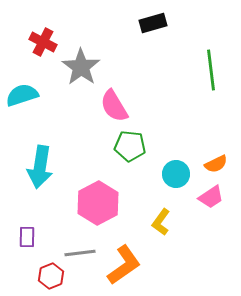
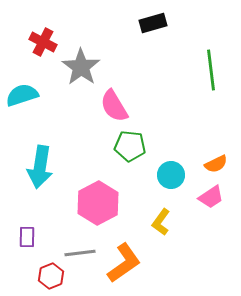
cyan circle: moved 5 px left, 1 px down
orange L-shape: moved 2 px up
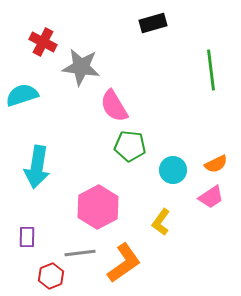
gray star: rotated 27 degrees counterclockwise
cyan arrow: moved 3 px left
cyan circle: moved 2 px right, 5 px up
pink hexagon: moved 4 px down
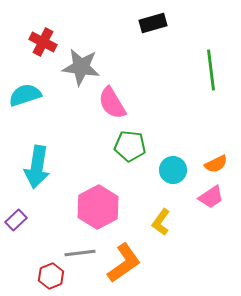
cyan semicircle: moved 3 px right
pink semicircle: moved 2 px left, 3 px up
purple rectangle: moved 11 px left, 17 px up; rotated 45 degrees clockwise
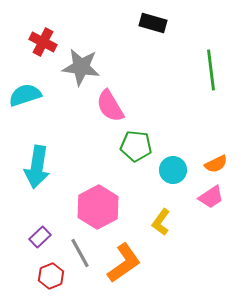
black rectangle: rotated 32 degrees clockwise
pink semicircle: moved 2 px left, 3 px down
green pentagon: moved 6 px right
purple rectangle: moved 24 px right, 17 px down
gray line: rotated 68 degrees clockwise
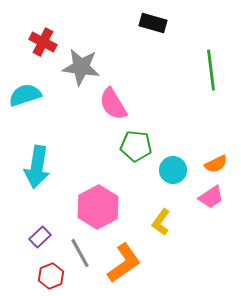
pink semicircle: moved 3 px right, 2 px up
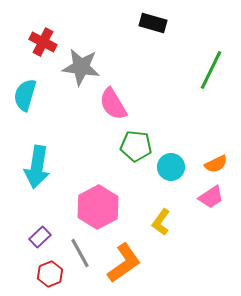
green line: rotated 33 degrees clockwise
cyan semicircle: rotated 56 degrees counterclockwise
cyan circle: moved 2 px left, 3 px up
red hexagon: moved 1 px left, 2 px up
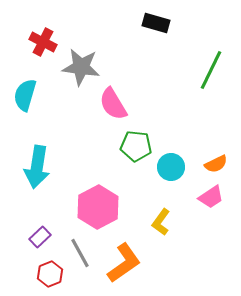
black rectangle: moved 3 px right
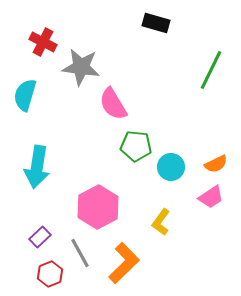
orange L-shape: rotated 9 degrees counterclockwise
